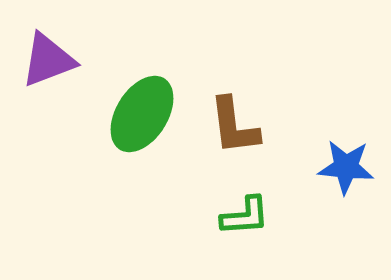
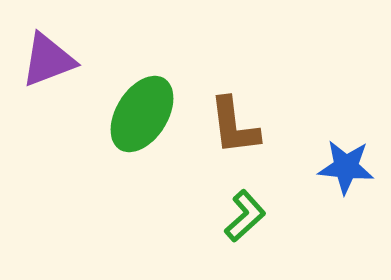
green L-shape: rotated 38 degrees counterclockwise
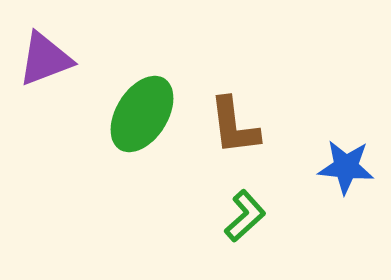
purple triangle: moved 3 px left, 1 px up
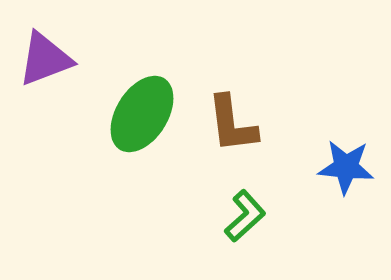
brown L-shape: moved 2 px left, 2 px up
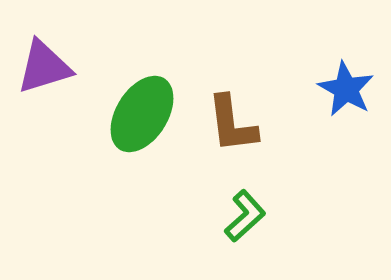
purple triangle: moved 1 px left, 8 px down; rotated 4 degrees clockwise
blue star: moved 78 px up; rotated 24 degrees clockwise
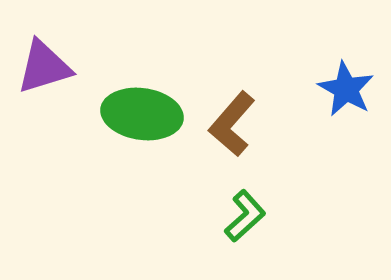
green ellipse: rotated 66 degrees clockwise
brown L-shape: rotated 48 degrees clockwise
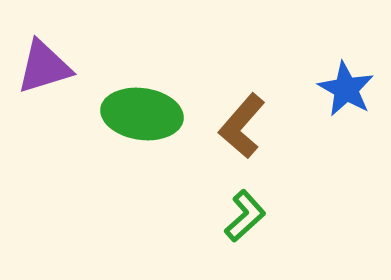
brown L-shape: moved 10 px right, 2 px down
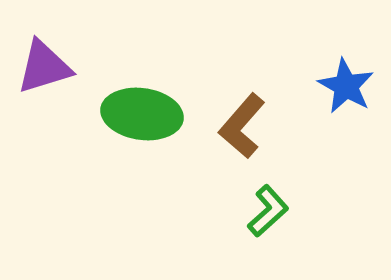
blue star: moved 3 px up
green L-shape: moved 23 px right, 5 px up
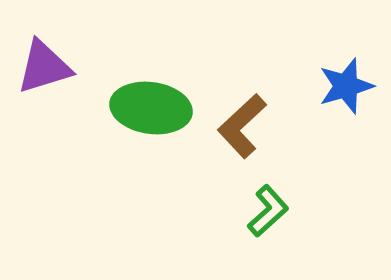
blue star: rotated 26 degrees clockwise
green ellipse: moved 9 px right, 6 px up
brown L-shape: rotated 6 degrees clockwise
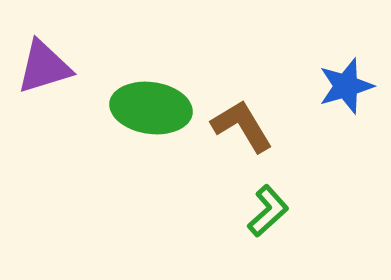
brown L-shape: rotated 102 degrees clockwise
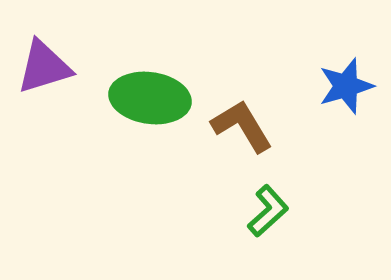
green ellipse: moved 1 px left, 10 px up
